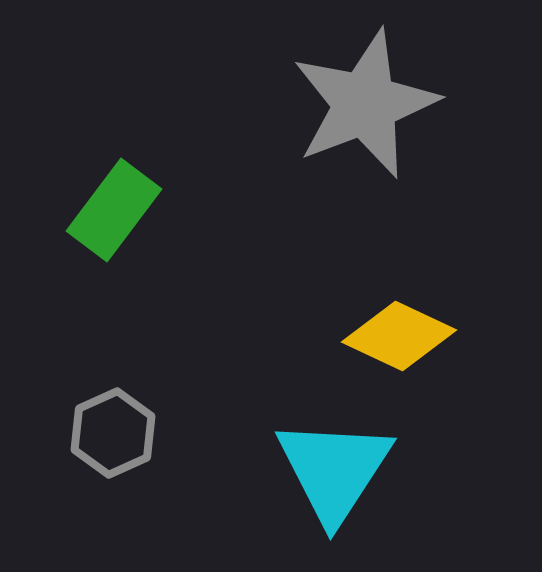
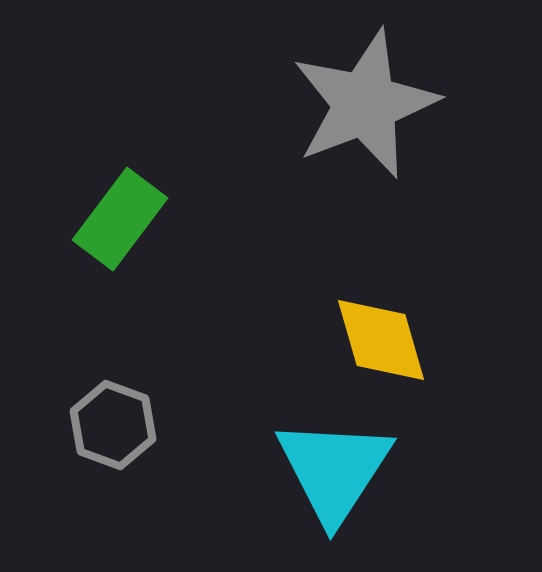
green rectangle: moved 6 px right, 9 px down
yellow diamond: moved 18 px left, 4 px down; rotated 49 degrees clockwise
gray hexagon: moved 8 px up; rotated 16 degrees counterclockwise
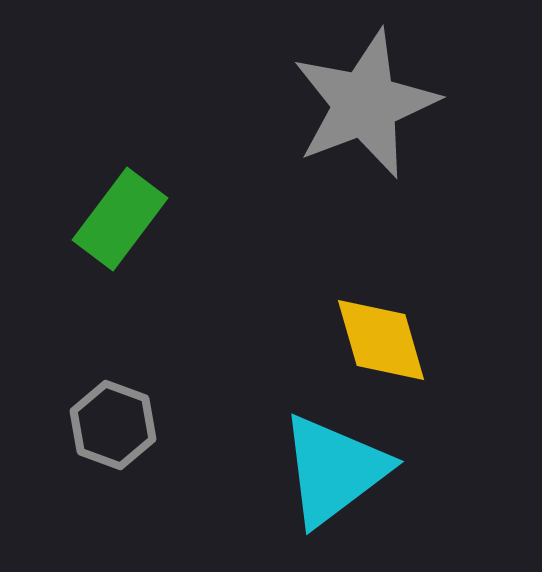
cyan triangle: rotated 20 degrees clockwise
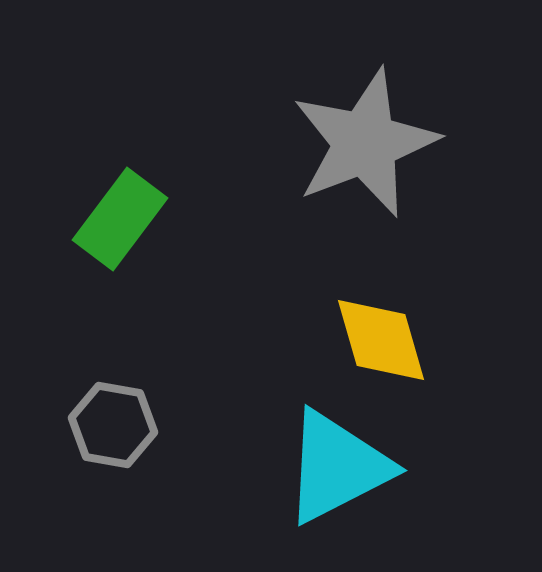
gray star: moved 39 px down
gray hexagon: rotated 10 degrees counterclockwise
cyan triangle: moved 3 px right, 3 px up; rotated 10 degrees clockwise
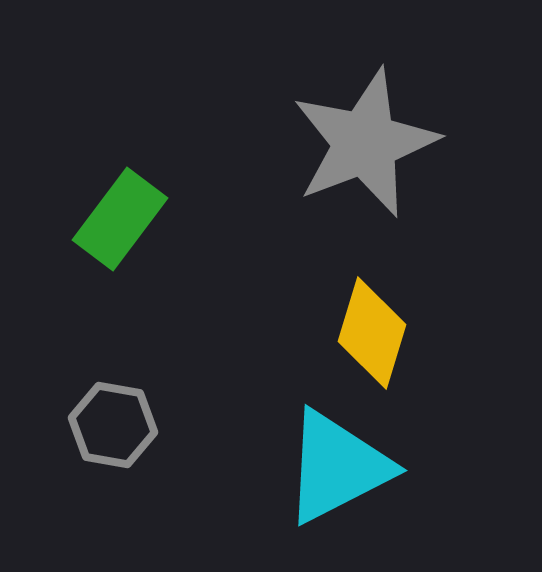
yellow diamond: moved 9 px left, 7 px up; rotated 33 degrees clockwise
